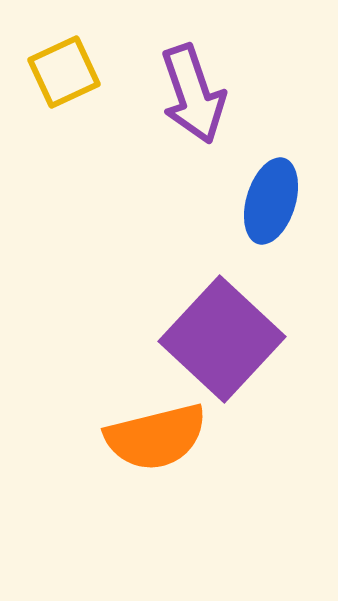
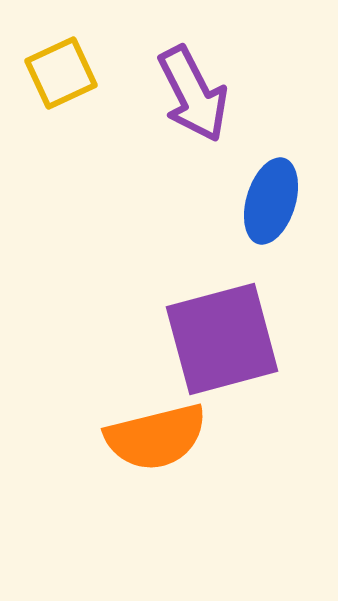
yellow square: moved 3 px left, 1 px down
purple arrow: rotated 8 degrees counterclockwise
purple square: rotated 32 degrees clockwise
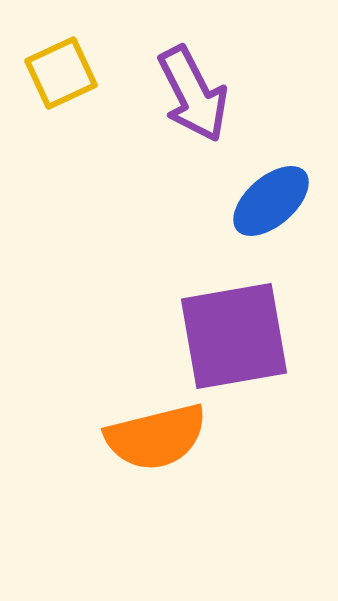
blue ellipse: rotated 32 degrees clockwise
purple square: moved 12 px right, 3 px up; rotated 5 degrees clockwise
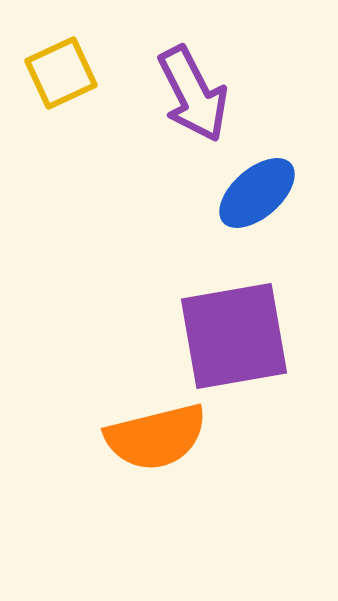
blue ellipse: moved 14 px left, 8 px up
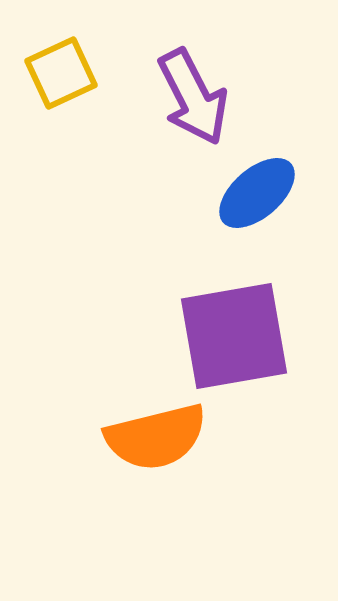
purple arrow: moved 3 px down
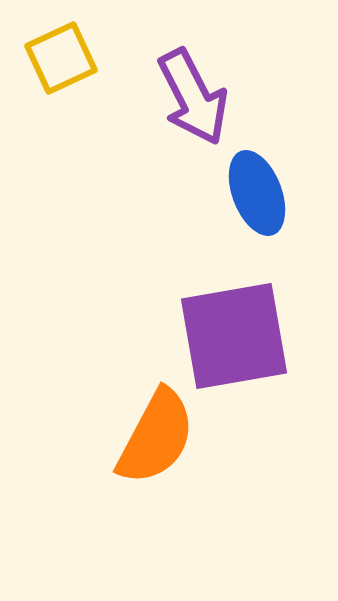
yellow square: moved 15 px up
blue ellipse: rotated 70 degrees counterclockwise
orange semicircle: rotated 48 degrees counterclockwise
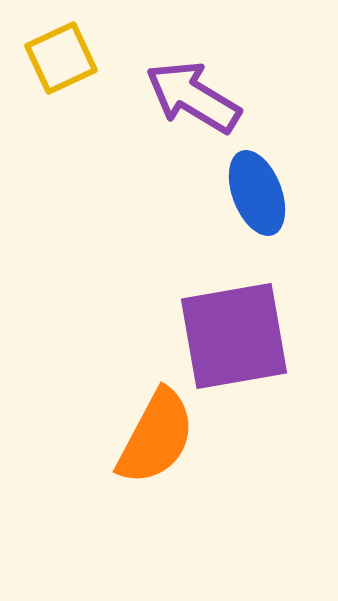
purple arrow: rotated 148 degrees clockwise
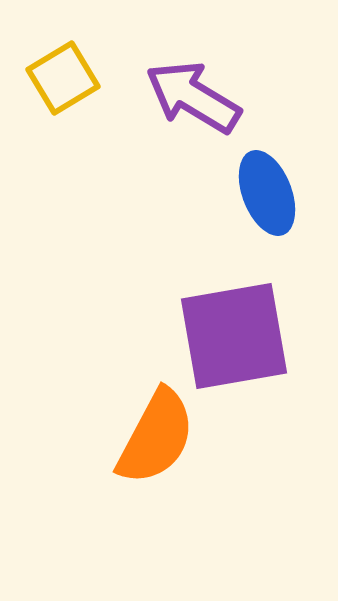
yellow square: moved 2 px right, 20 px down; rotated 6 degrees counterclockwise
blue ellipse: moved 10 px right
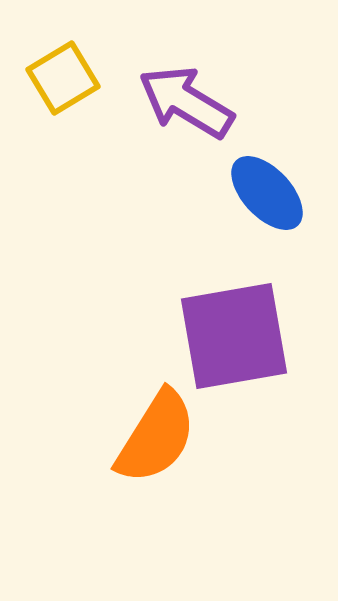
purple arrow: moved 7 px left, 5 px down
blue ellipse: rotated 22 degrees counterclockwise
orange semicircle: rotated 4 degrees clockwise
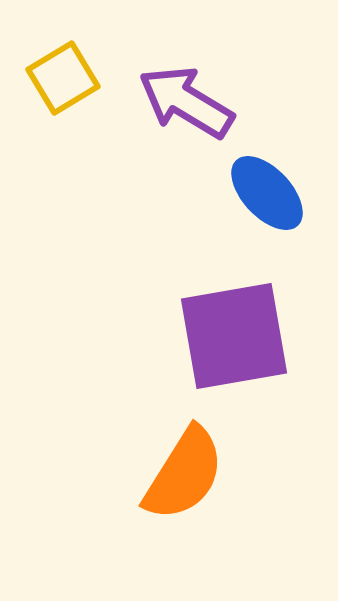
orange semicircle: moved 28 px right, 37 px down
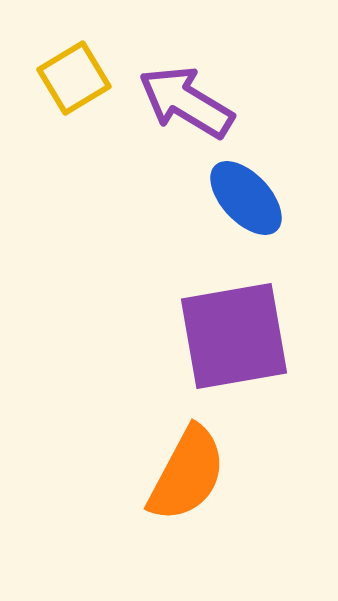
yellow square: moved 11 px right
blue ellipse: moved 21 px left, 5 px down
orange semicircle: moved 3 px right; rotated 4 degrees counterclockwise
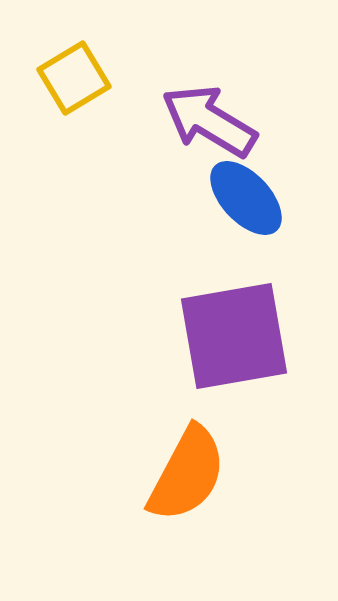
purple arrow: moved 23 px right, 19 px down
